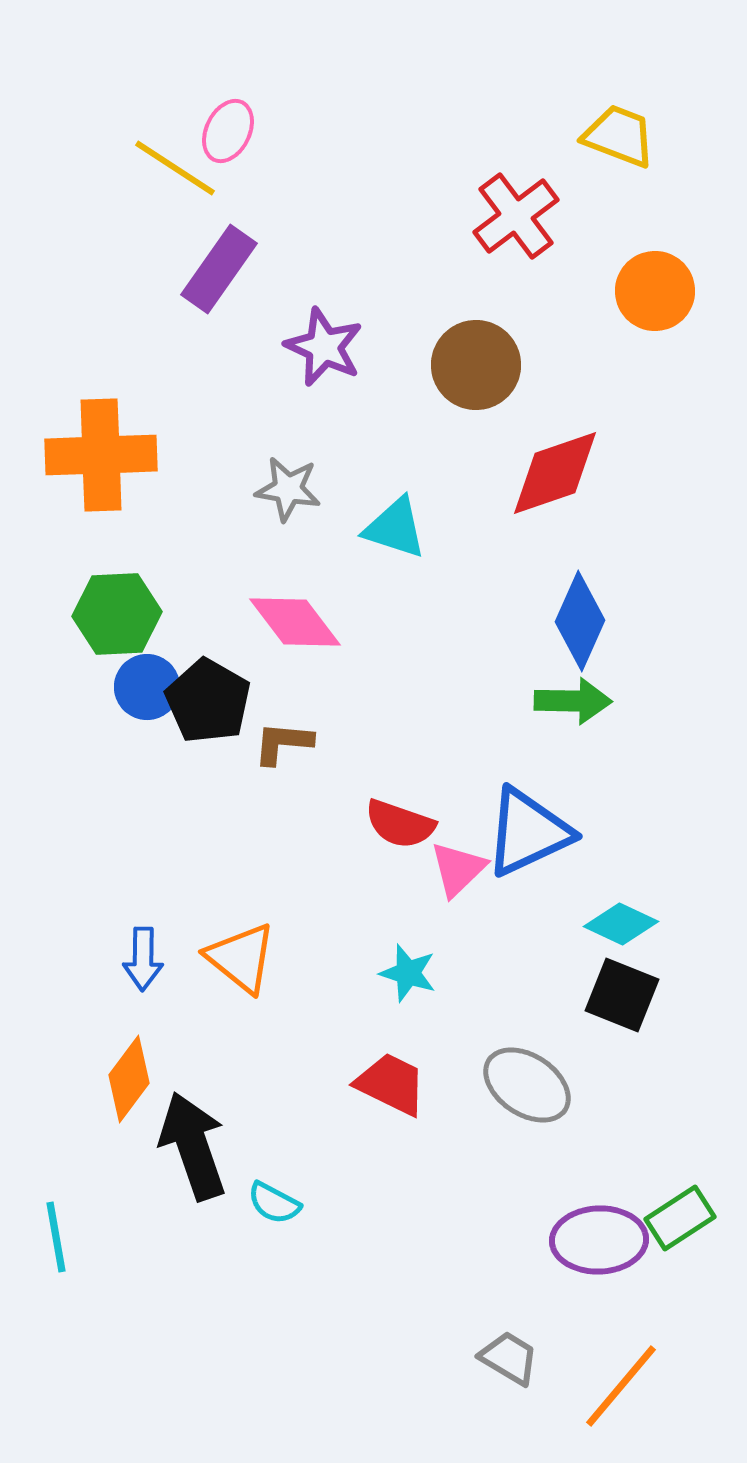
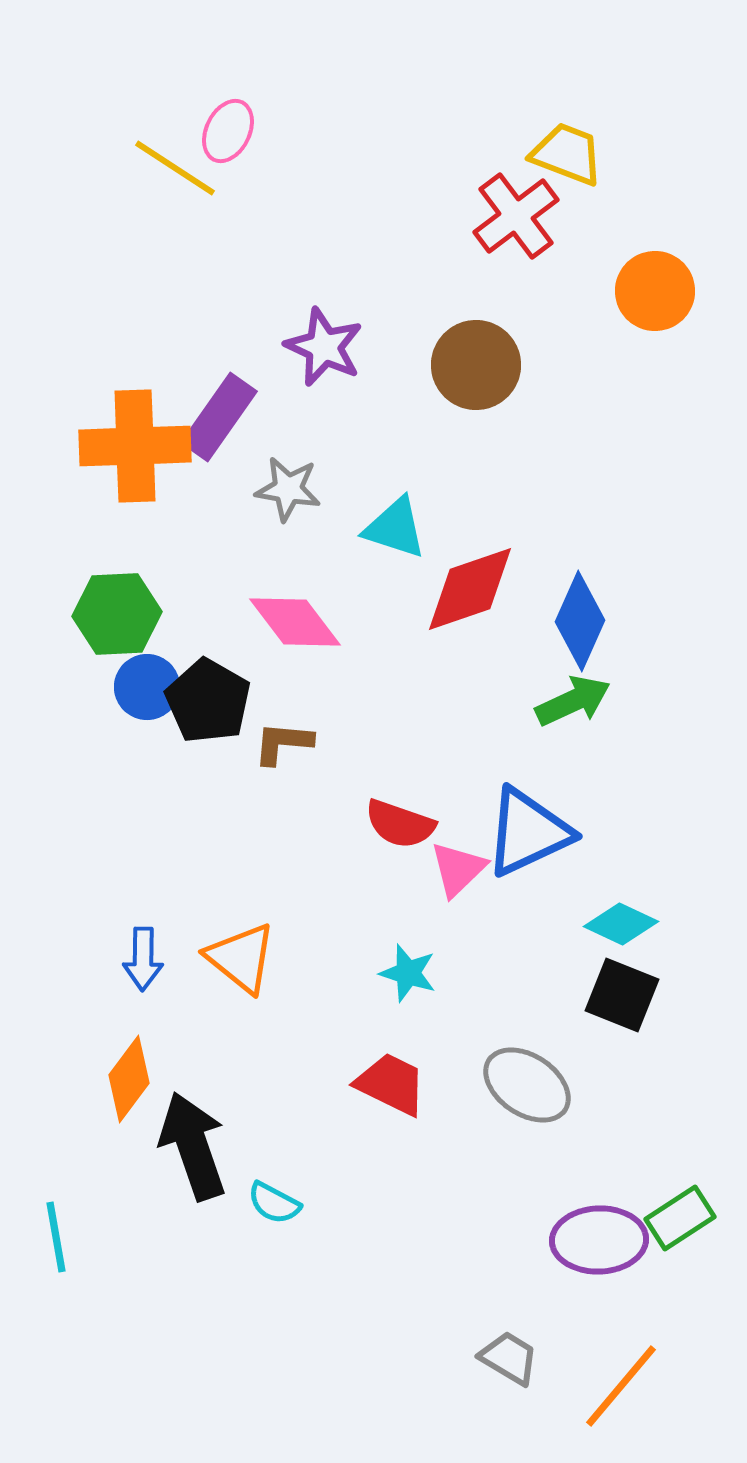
yellow trapezoid: moved 52 px left, 18 px down
purple rectangle: moved 148 px down
orange cross: moved 34 px right, 9 px up
red diamond: moved 85 px left, 116 px down
green arrow: rotated 26 degrees counterclockwise
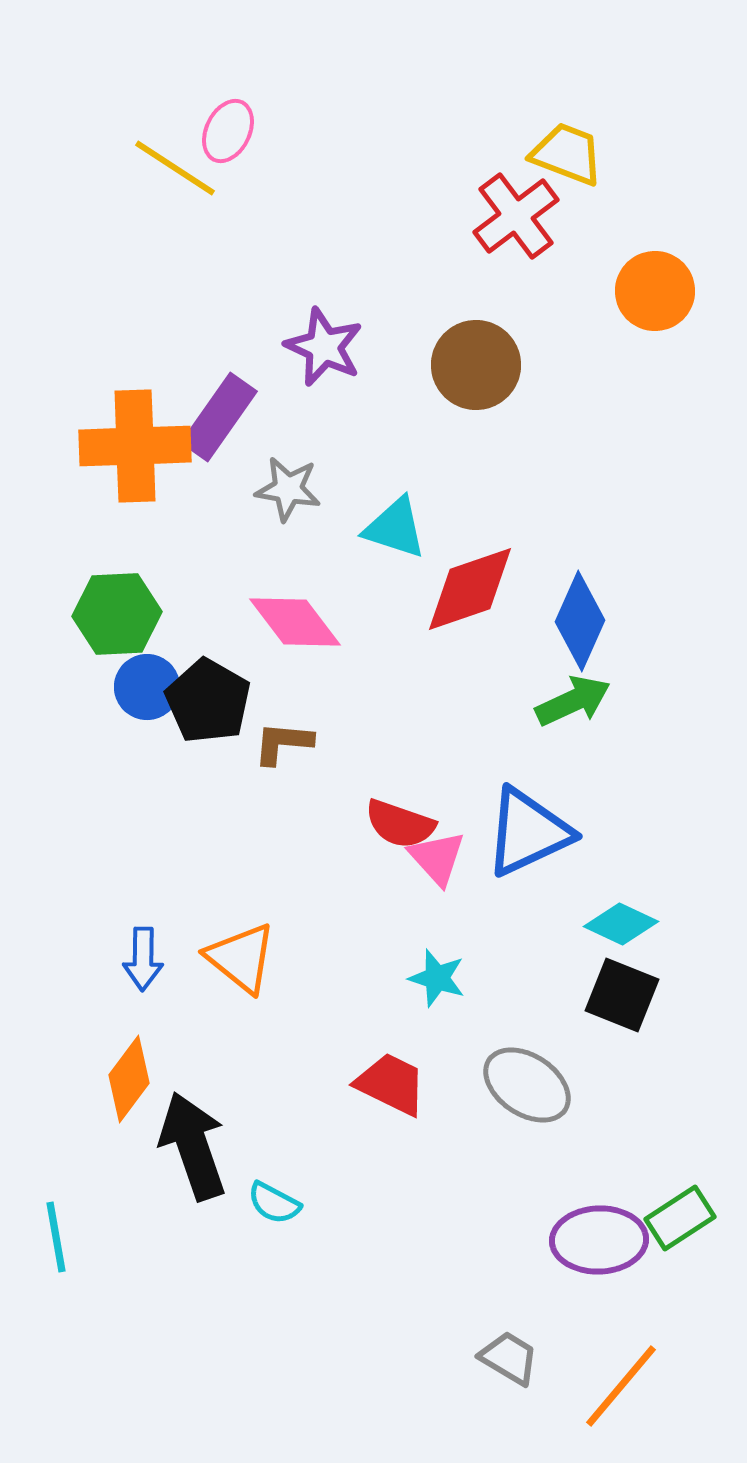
pink triangle: moved 21 px left, 11 px up; rotated 28 degrees counterclockwise
cyan star: moved 29 px right, 5 px down
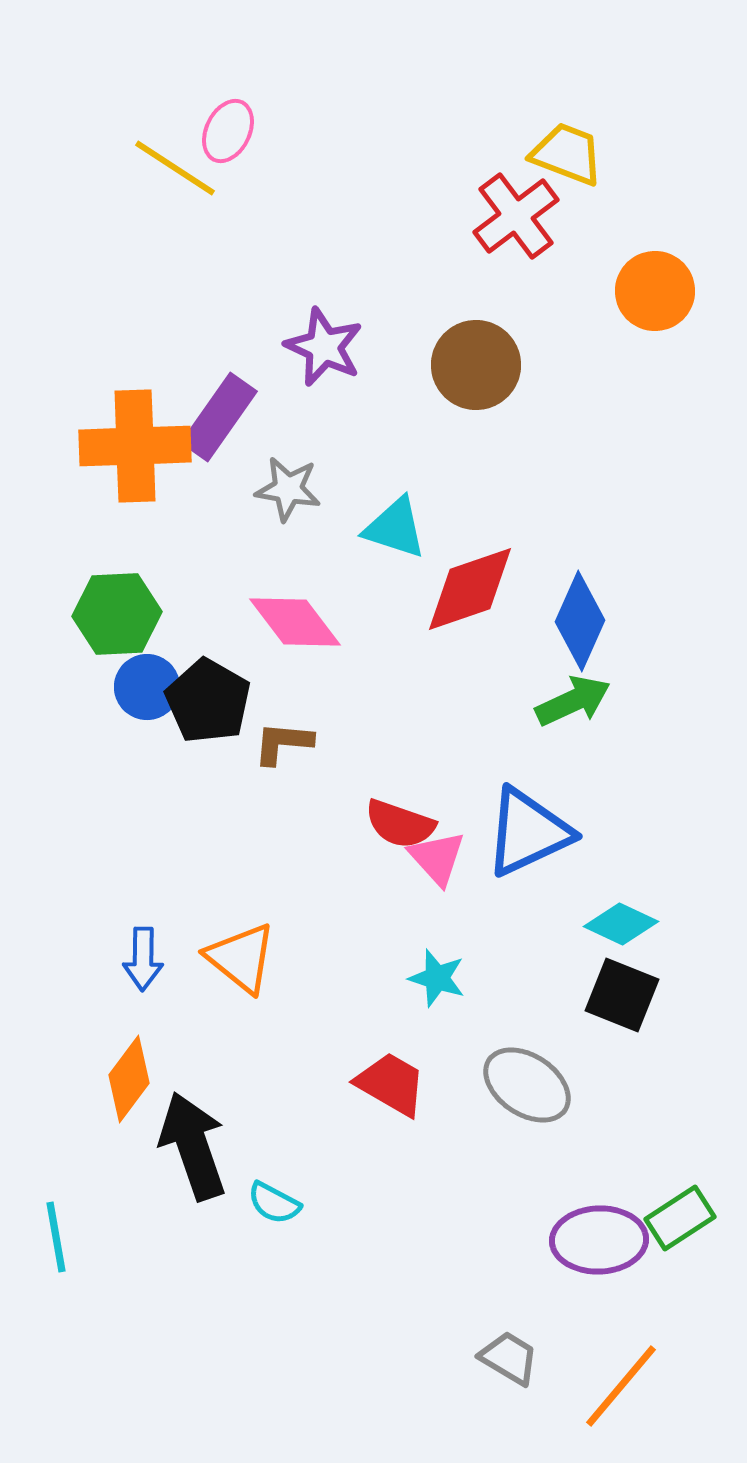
red trapezoid: rotated 4 degrees clockwise
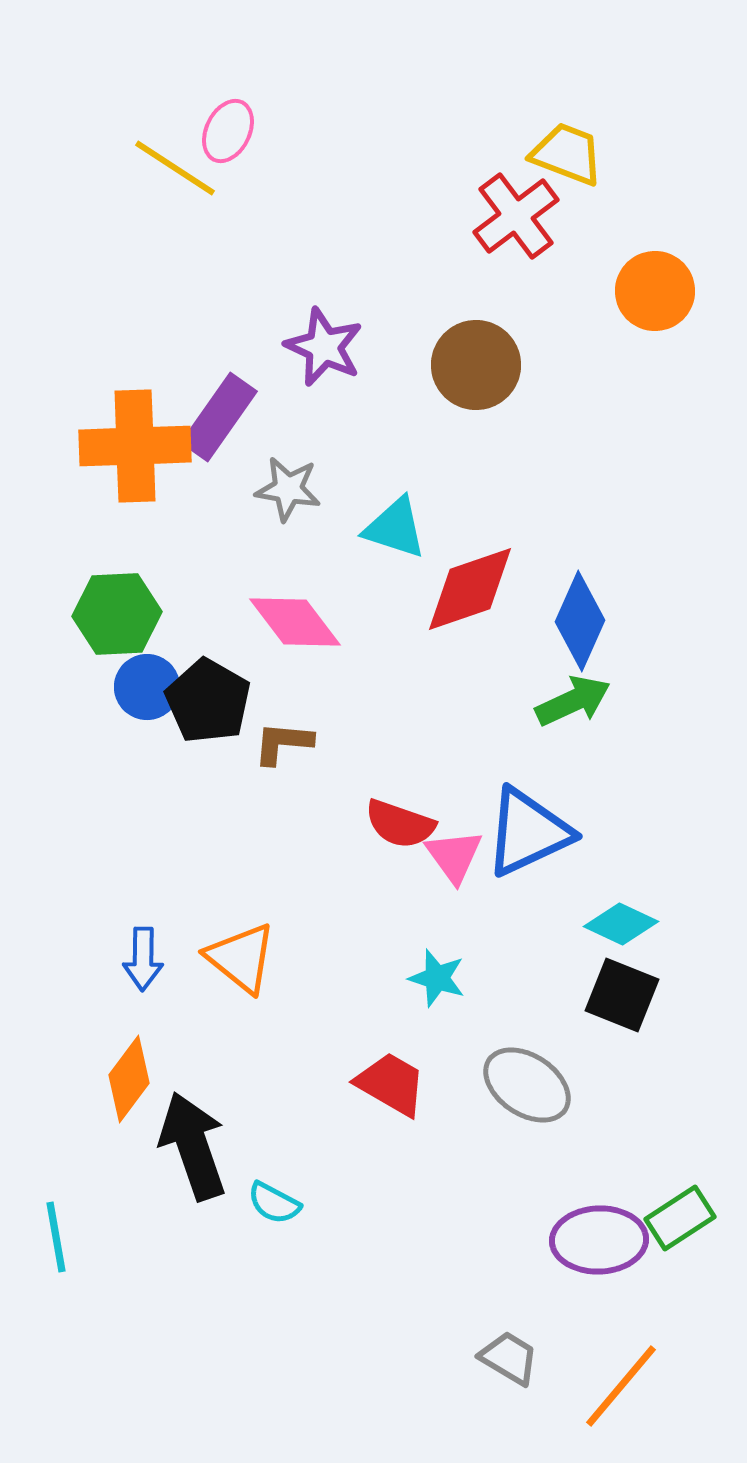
pink triangle: moved 17 px right, 2 px up; rotated 6 degrees clockwise
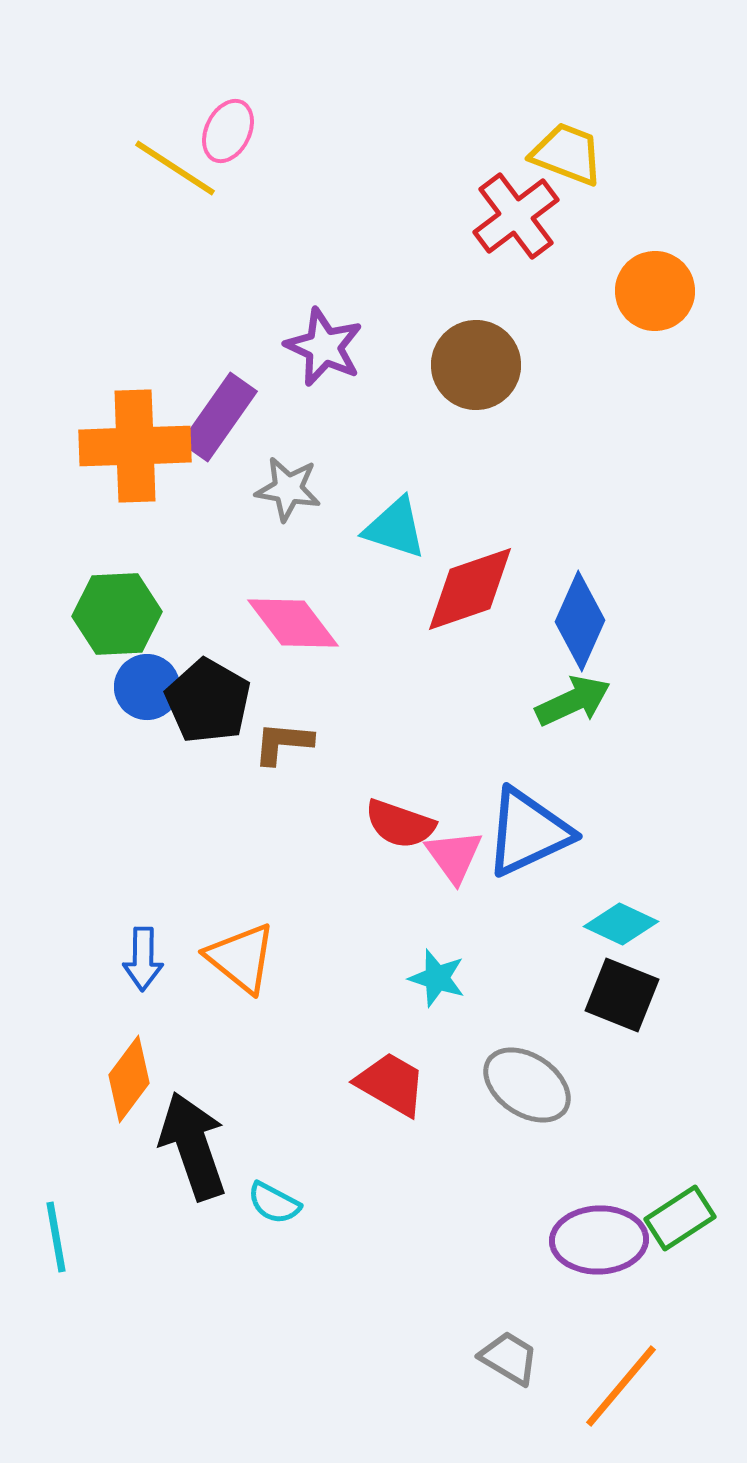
pink diamond: moved 2 px left, 1 px down
